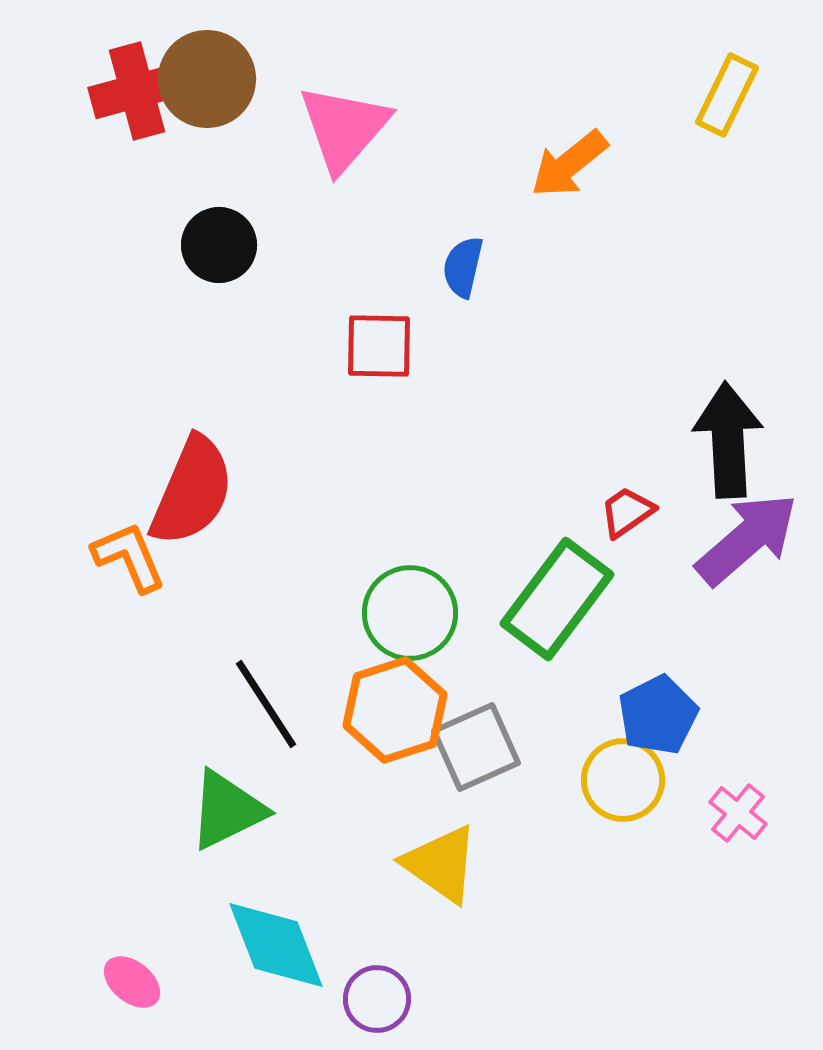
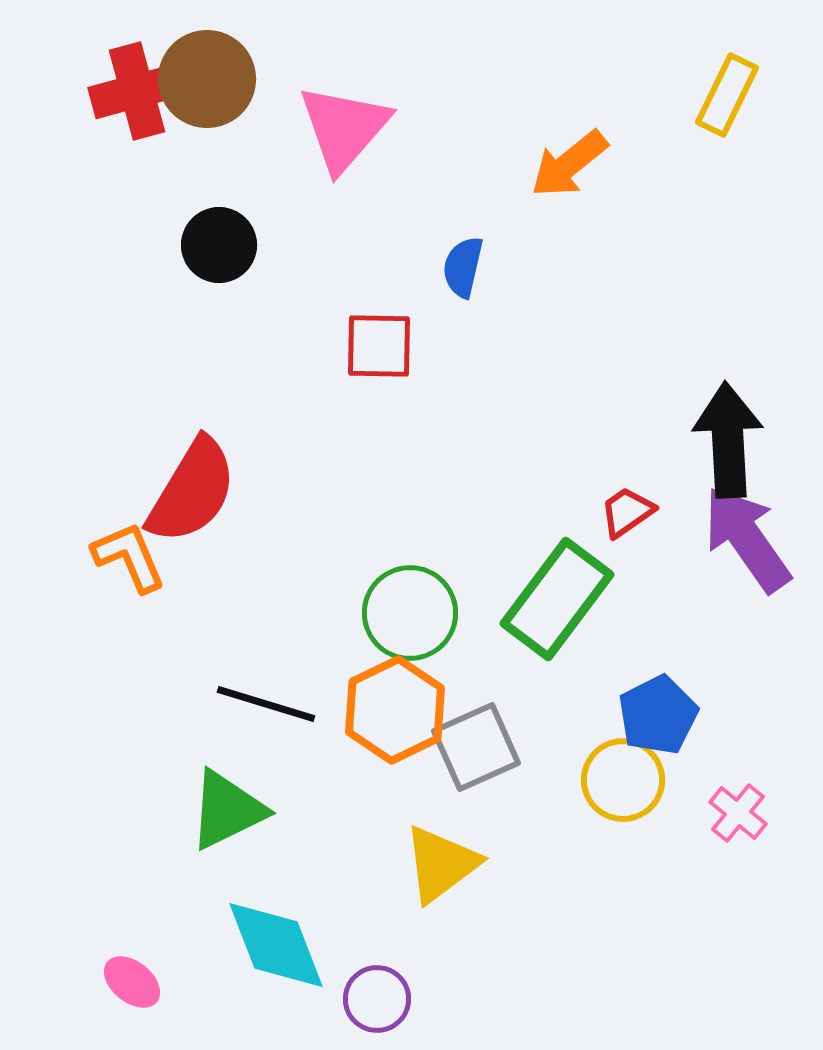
red semicircle: rotated 8 degrees clockwise
purple arrow: rotated 84 degrees counterclockwise
black line: rotated 40 degrees counterclockwise
orange hexagon: rotated 8 degrees counterclockwise
yellow triangle: rotated 48 degrees clockwise
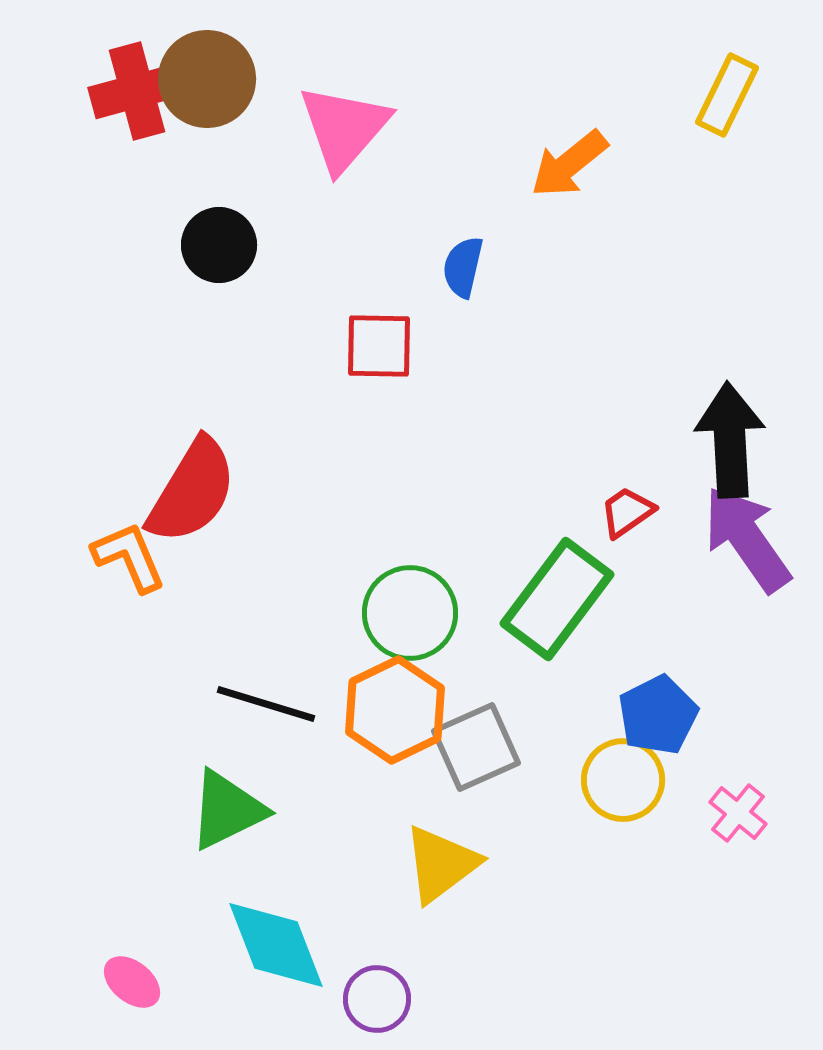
black arrow: moved 2 px right
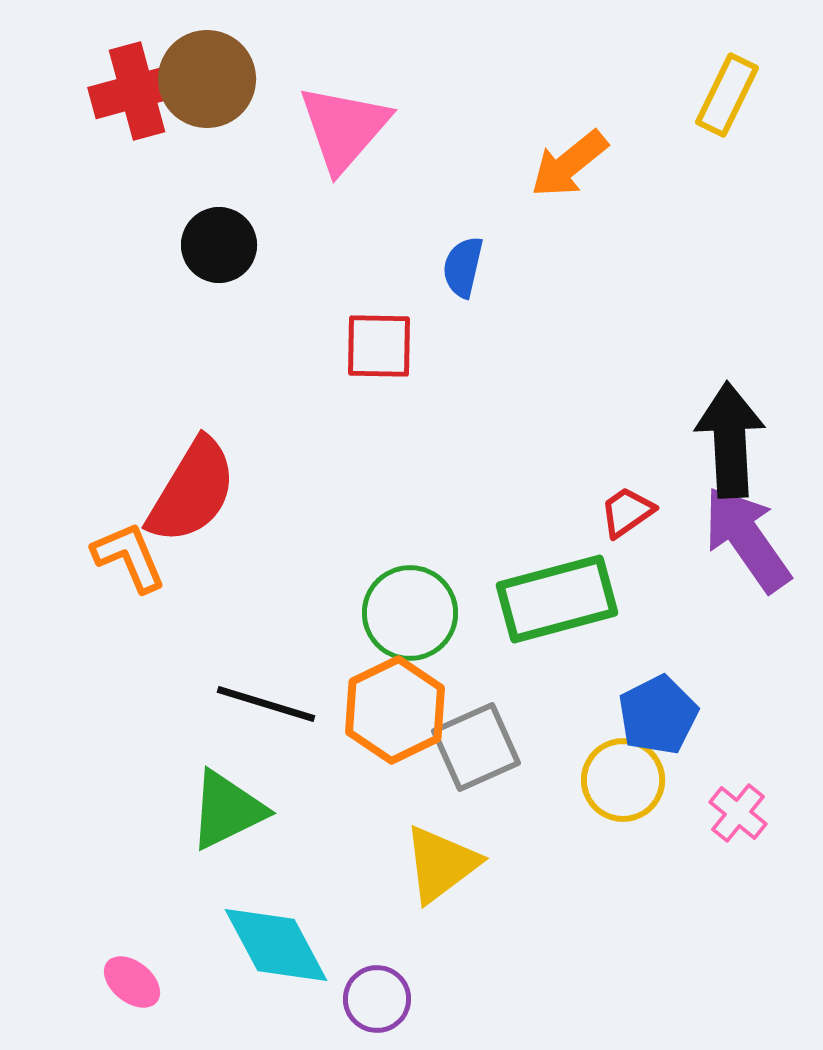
green rectangle: rotated 38 degrees clockwise
cyan diamond: rotated 7 degrees counterclockwise
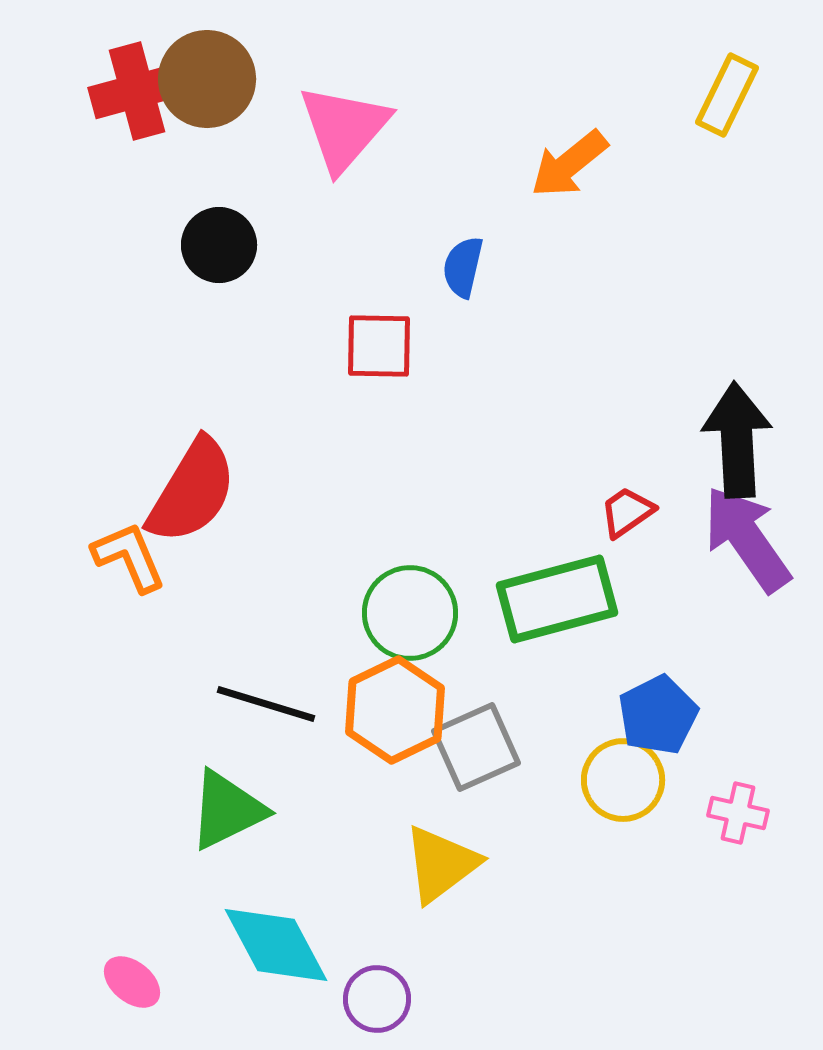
black arrow: moved 7 px right
pink cross: rotated 26 degrees counterclockwise
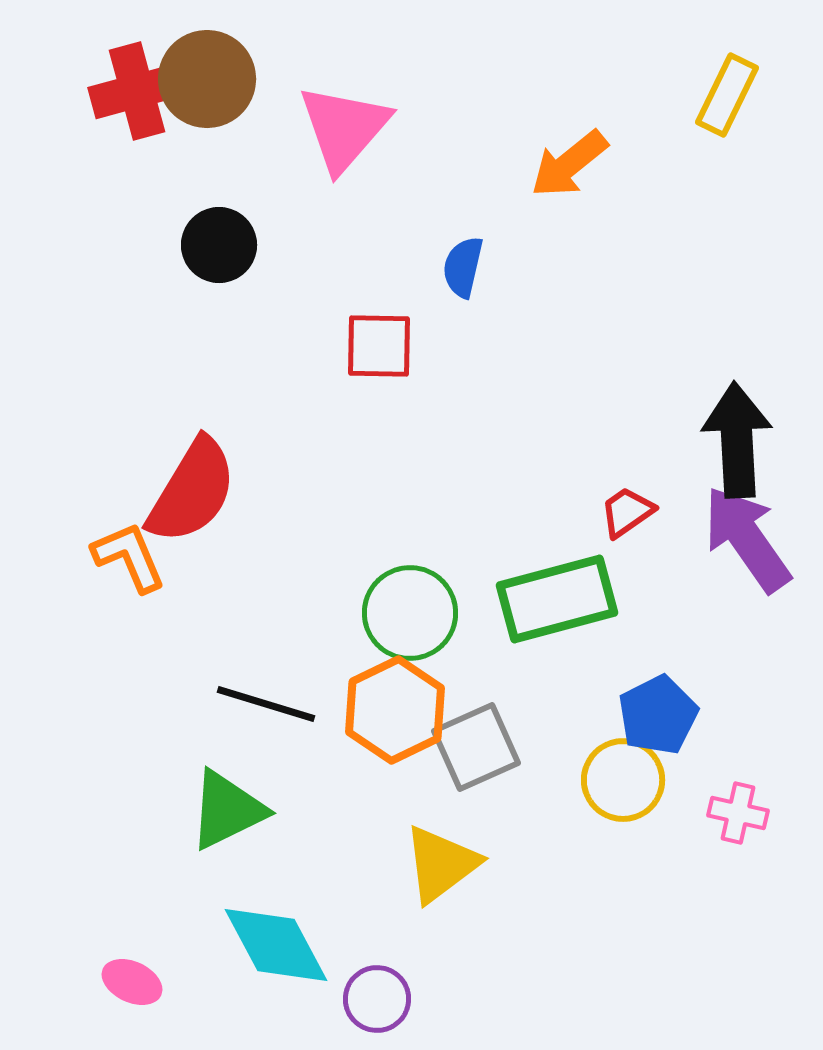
pink ellipse: rotated 14 degrees counterclockwise
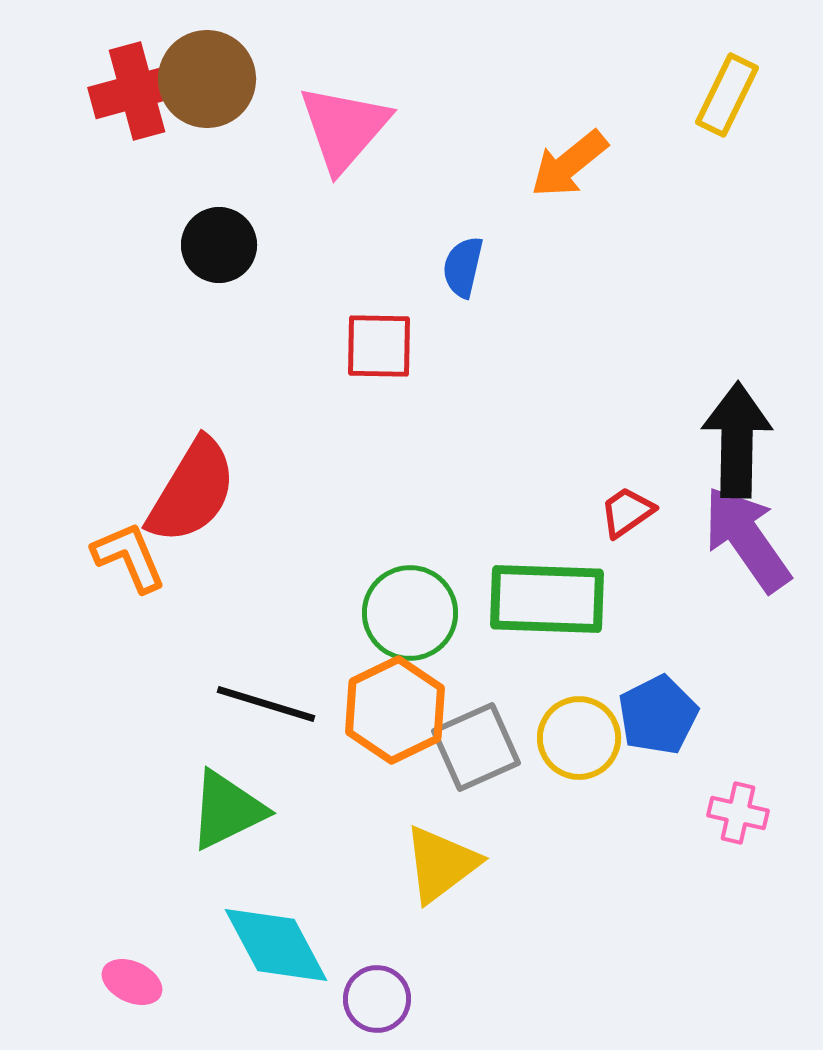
black arrow: rotated 4 degrees clockwise
green rectangle: moved 10 px left; rotated 17 degrees clockwise
yellow circle: moved 44 px left, 42 px up
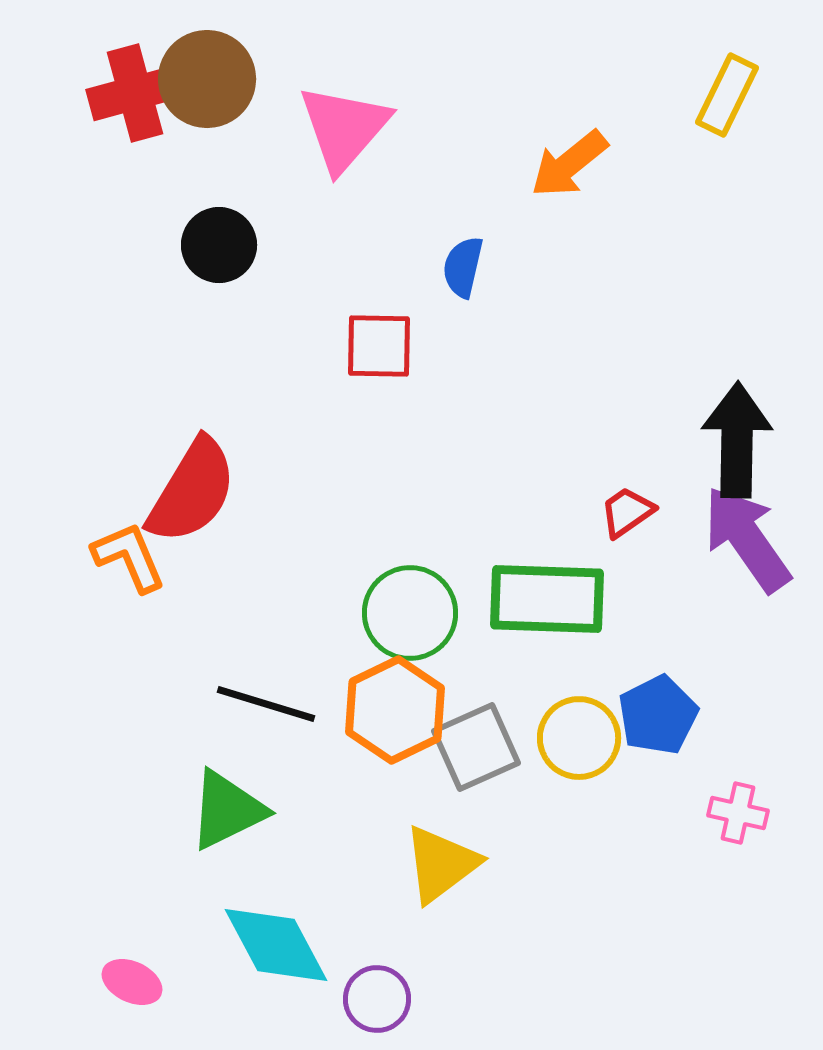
red cross: moved 2 px left, 2 px down
